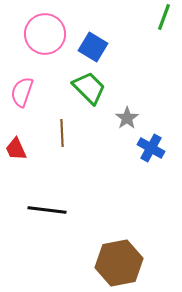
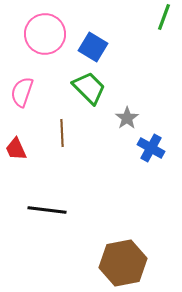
brown hexagon: moved 4 px right
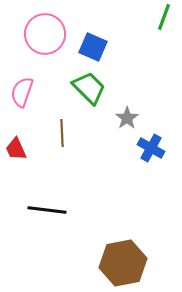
blue square: rotated 8 degrees counterclockwise
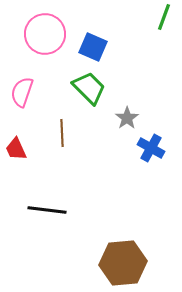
brown hexagon: rotated 6 degrees clockwise
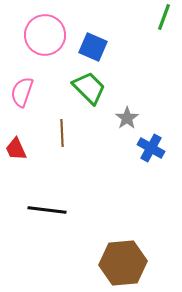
pink circle: moved 1 px down
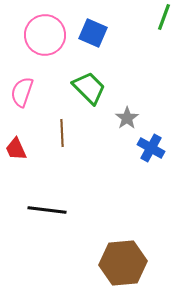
blue square: moved 14 px up
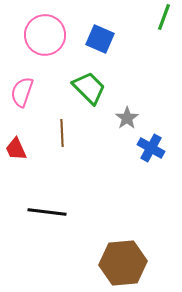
blue square: moved 7 px right, 6 px down
black line: moved 2 px down
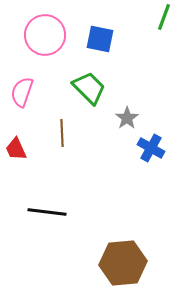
blue square: rotated 12 degrees counterclockwise
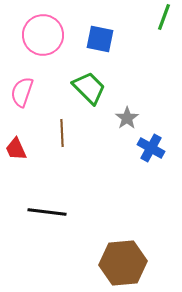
pink circle: moved 2 px left
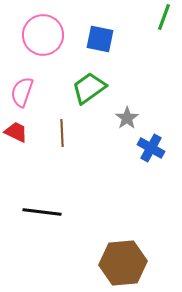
green trapezoid: rotated 81 degrees counterclockwise
red trapezoid: moved 17 px up; rotated 140 degrees clockwise
black line: moved 5 px left
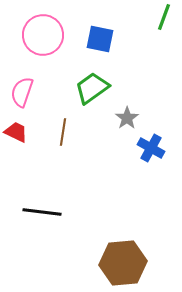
green trapezoid: moved 3 px right
brown line: moved 1 px right, 1 px up; rotated 12 degrees clockwise
